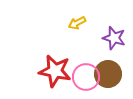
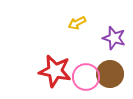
brown circle: moved 2 px right
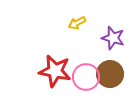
purple star: moved 1 px left
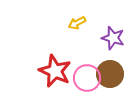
red star: rotated 12 degrees clockwise
pink circle: moved 1 px right, 1 px down
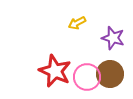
pink circle: moved 1 px up
